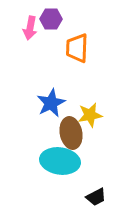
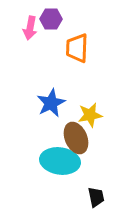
brown ellipse: moved 5 px right, 5 px down; rotated 12 degrees counterclockwise
black trapezoid: rotated 75 degrees counterclockwise
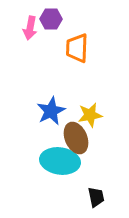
blue star: moved 8 px down
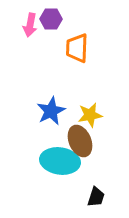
pink arrow: moved 3 px up
brown ellipse: moved 4 px right, 3 px down
black trapezoid: rotated 30 degrees clockwise
